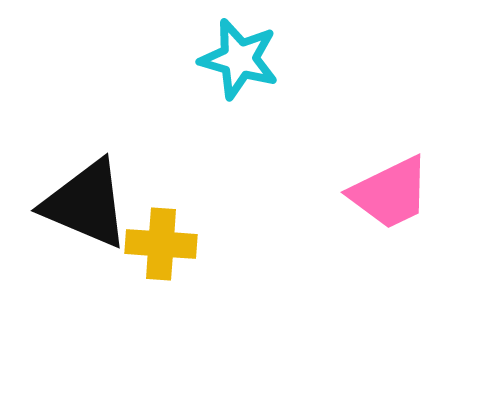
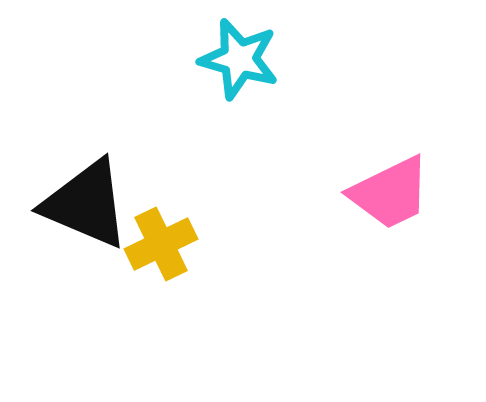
yellow cross: rotated 30 degrees counterclockwise
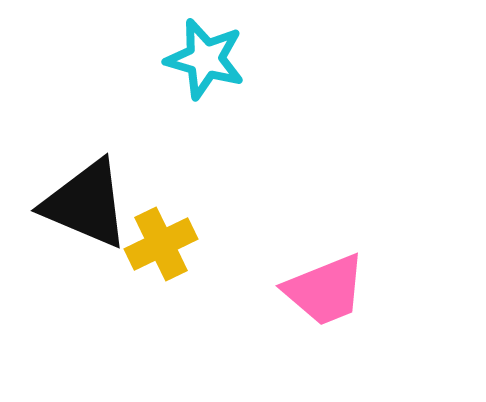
cyan star: moved 34 px left
pink trapezoid: moved 65 px left, 97 px down; rotated 4 degrees clockwise
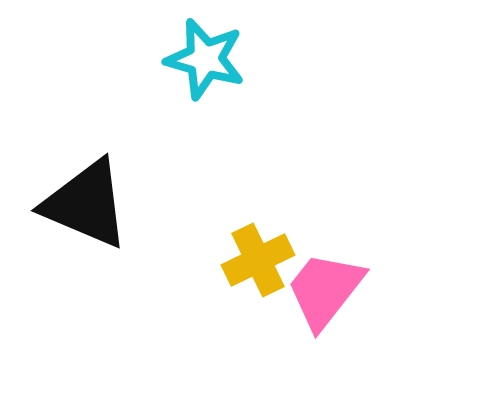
yellow cross: moved 97 px right, 16 px down
pink trapezoid: rotated 150 degrees clockwise
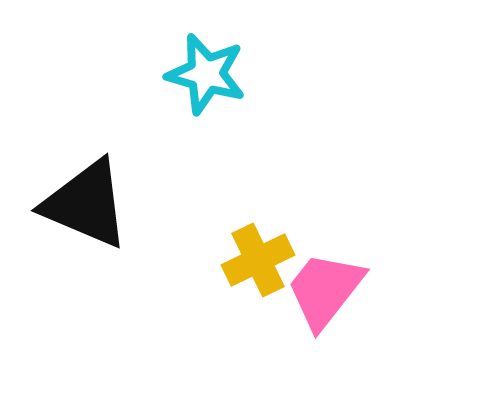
cyan star: moved 1 px right, 15 px down
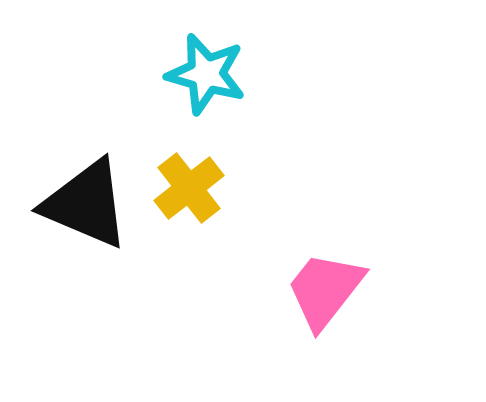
yellow cross: moved 69 px left, 72 px up; rotated 12 degrees counterclockwise
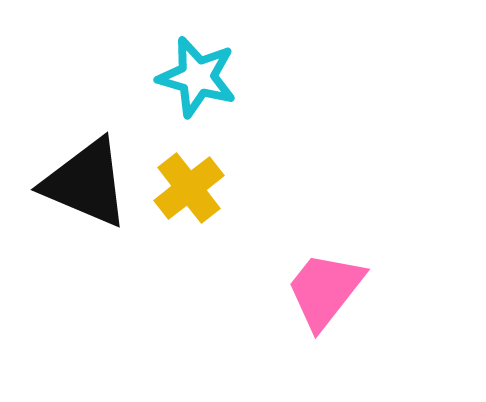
cyan star: moved 9 px left, 3 px down
black triangle: moved 21 px up
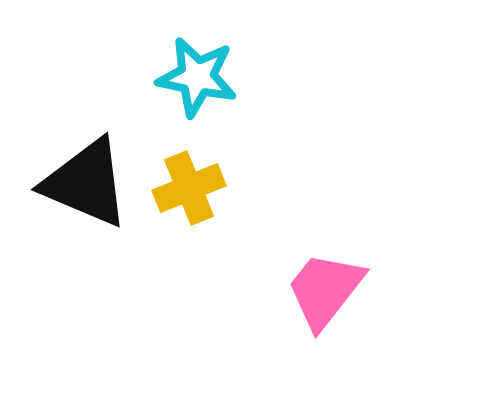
cyan star: rotated 4 degrees counterclockwise
yellow cross: rotated 16 degrees clockwise
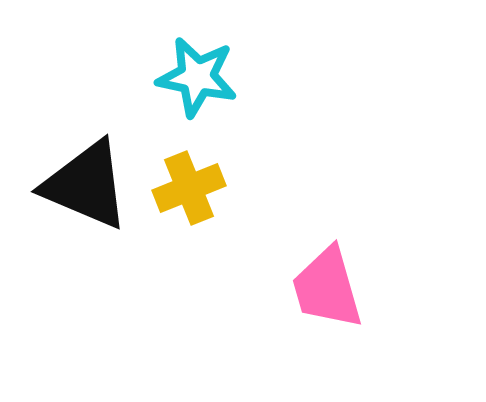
black triangle: moved 2 px down
pink trapezoid: moved 2 px right, 2 px up; rotated 54 degrees counterclockwise
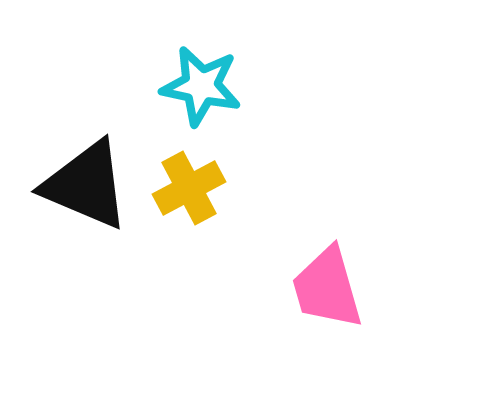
cyan star: moved 4 px right, 9 px down
yellow cross: rotated 6 degrees counterclockwise
